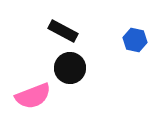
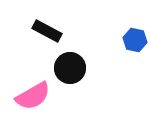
black rectangle: moved 16 px left
pink semicircle: rotated 9 degrees counterclockwise
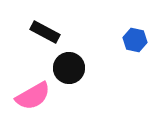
black rectangle: moved 2 px left, 1 px down
black circle: moved 1 px left
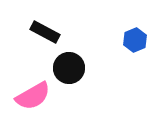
blue hexagon: rotated 25 degrees clockwise
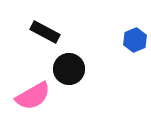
black circle: moved 1 px down
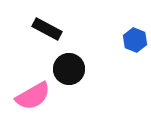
black rectangle: moved 2 px right, 3 px up
blue hexagon: rotated 15 degrees counterclockwise
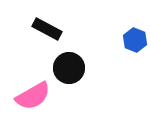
black circle: moved 1 px up
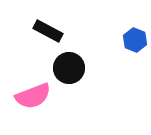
black rectangle: moved 1 px right, 2 px down
pink semicircle: rotated 9 degrees clockwise
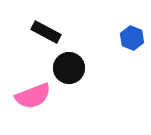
black rectangle: moved 2 px left, 1 px down
blue hexagon: moved 3 px left, 2 px up
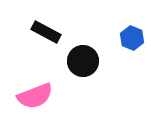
black circle: moved 14 px right, 7 px up
pink semicircle: moved 2 px right
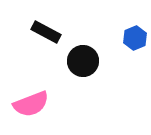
blue hexagon: moved 3 px right; rotated 15 degrees clockwise
pink semicircle: moved 4 px left, 8 px down
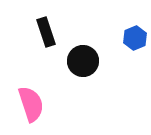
black rectangle: rotated 44 degrees clockwise
pink semicircle: rotated 87 degrees counterclockwise
